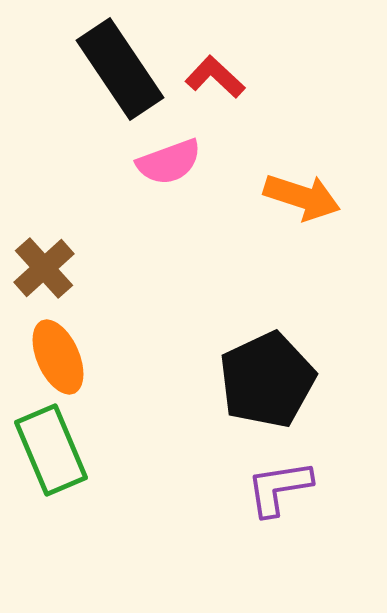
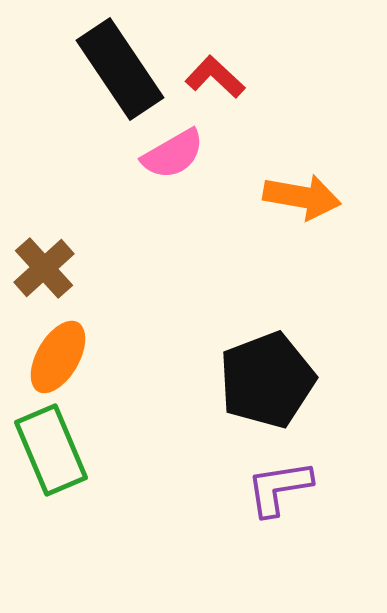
pink semicircle: moved 4 px right, 8 px up; rotated 10 degrees counterclockwise
orange arrow: rotated 8 degrees counterclockwise
orange ellipse: rotated 54 degrees clockwise
black pentagon: rotated 4 degrees clockwise
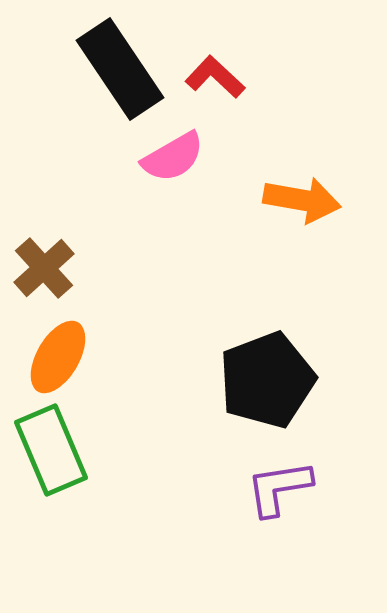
pink semicircle: moved 3 px down
orange arrow: moved 3 px down
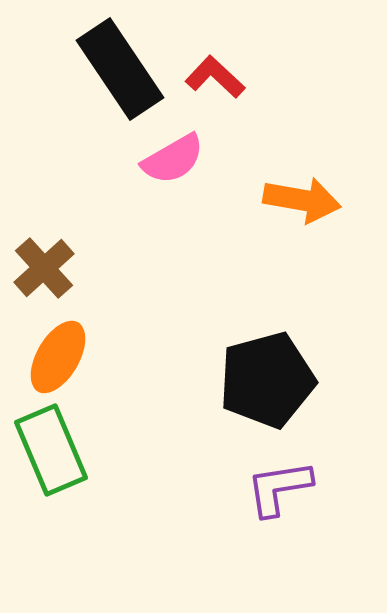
pink semicircle: moved 2 px down
black pentagon: rotated 6 degrees clockwise
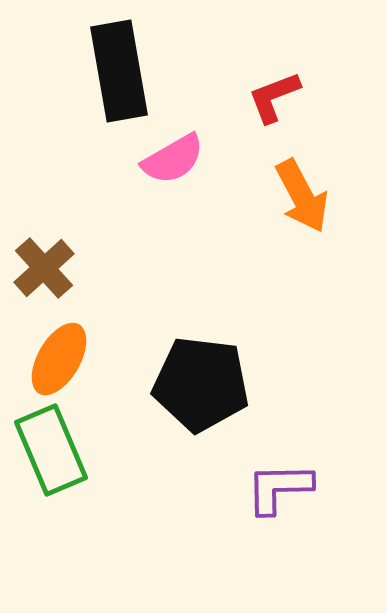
black rectangle: moved 1 px left, 2 px down; rotated 24 degrees clockwise
red L-shape: moved 59 px right, 20 px down; rotated 64 degrees counterclockwise
orange arrow: moved 4 px up; rotated 52 degrees clockwise
orange ellipse: moved 1 px right, 2 px down
black pentagon: moved 66 px left, 4 px down; rotated 22 degrees clockwise
purple L-shape: rotated 8 degrees clockwise
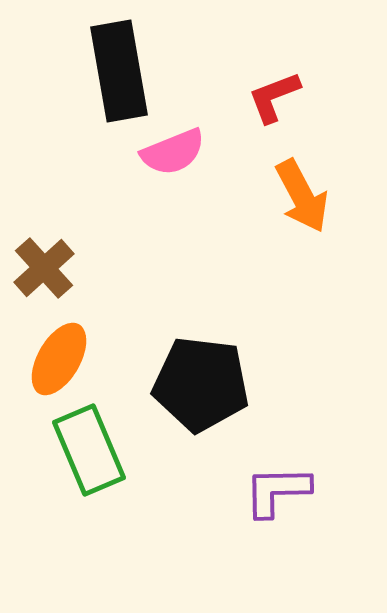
pink semicircle: moved 7 px up; rotated 8 degrees clockwise
green rectangle: moved 38 px right
purple L-shape: moved 2 px left, 3 px down
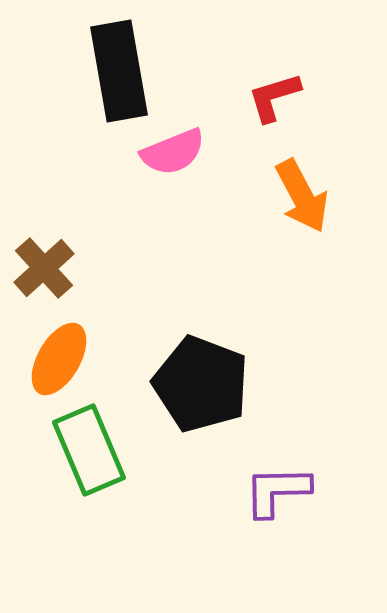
red L-shape: rotated 4 degrees clockwise
black pentagon: rotated 14 degrees clockwise
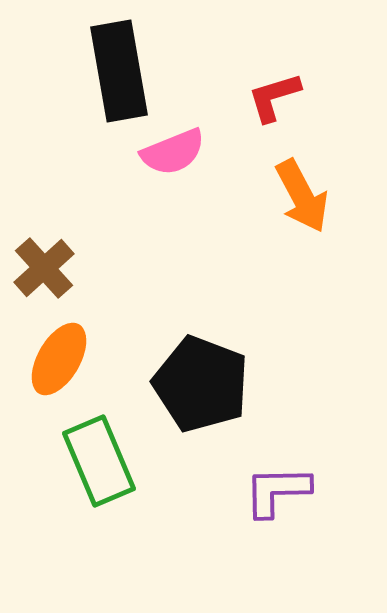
green rectangle: moved 10 px right, 11 px down
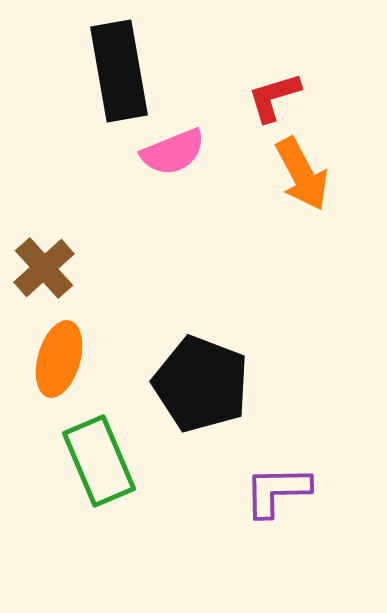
orange arrow: moved 22 px up
orange ellipse: rotated 14 degrees counterclockwise
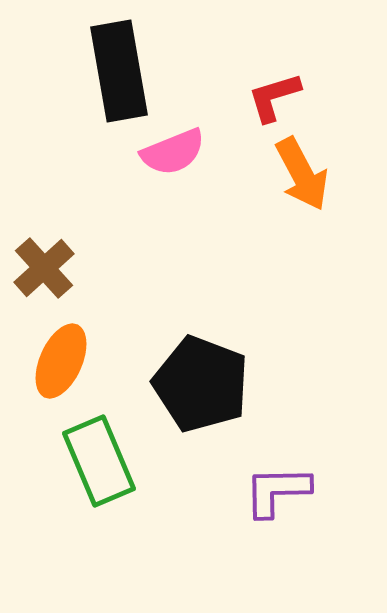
orange ellipse: moved 2 px right, 2 px down; rotated 8 degrees clockwise
